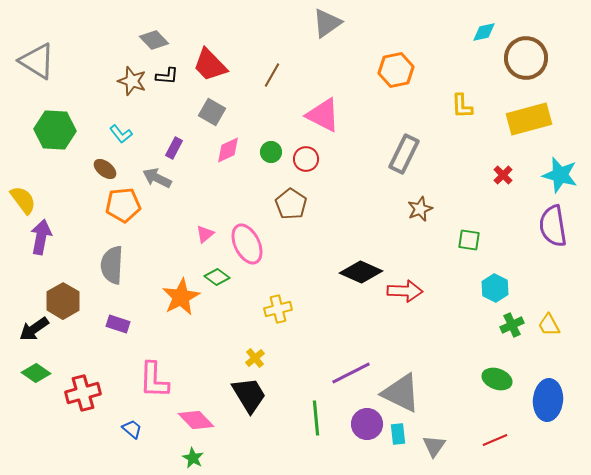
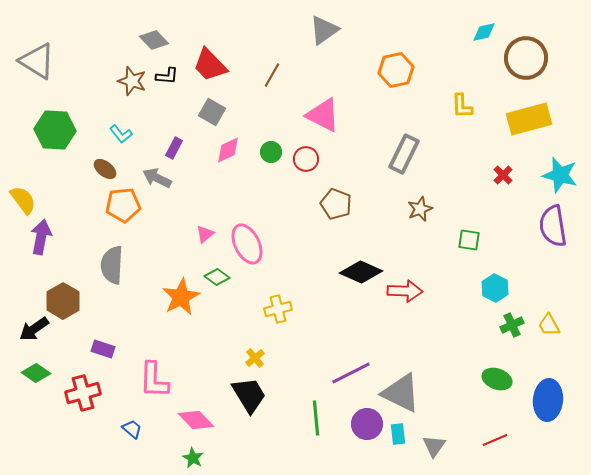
gray triangle at (327, 23): moved 3 px left, 7 px down
brown pentagon at (291, 204): moved 45 px right; rotated 12 degrees counterclockwise
purple rectangle at (118, 324): moved 15 px left, 25 px down
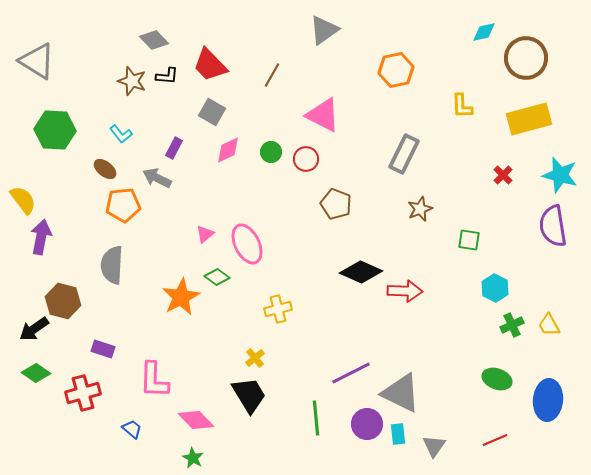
brown hexagon at (63, 301): rotated 16 degrees counterclockwise
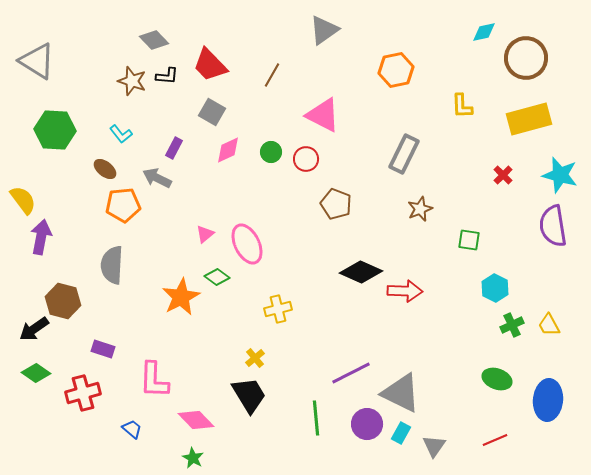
cyan rectangle at (398, 434): moved 3 px right, 1 px up; rotated 35 degrees clockwise
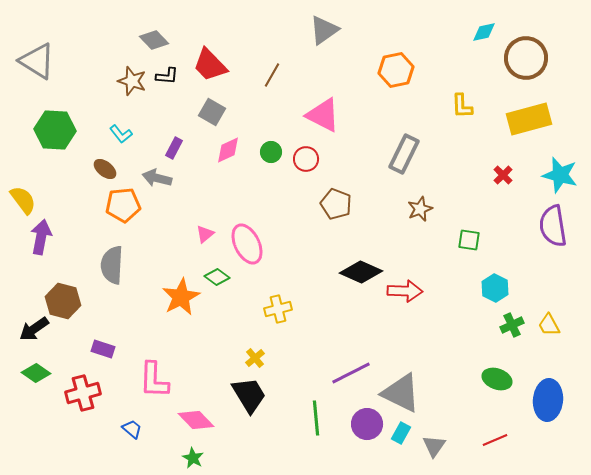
gray arrow at (157, 178): rotated 12 degrees counterclockwise
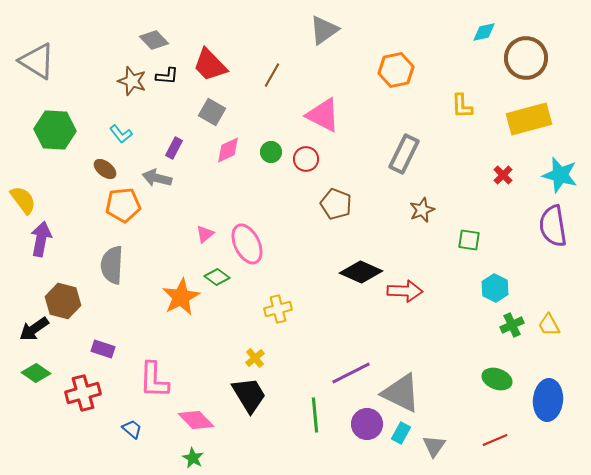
brown star at (420, 209): moved 2 px right, 1 px down
purple arrow at (41, 237): moved 2 px down
green line at (316, 418): moved 1 px left, 3 px up
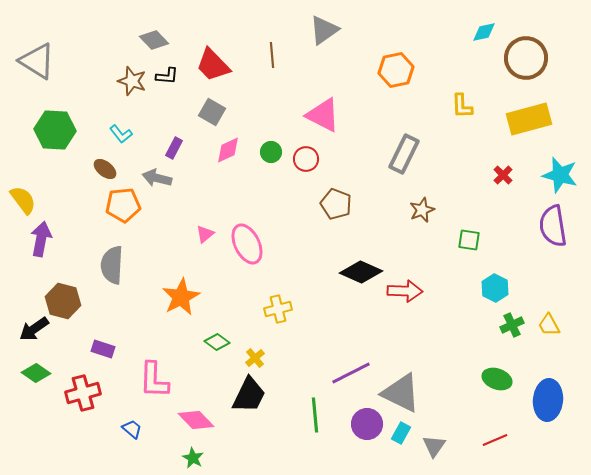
red trapezoid at (210, 65): moved 3 px right
brown line at (272, 75): moved 20 px up; rotated 35 degrees counterclockwise
green diamond at (217, 277): moved 65 px down
black trapezoid at (249, 395): rotated 57 degrees clockwise
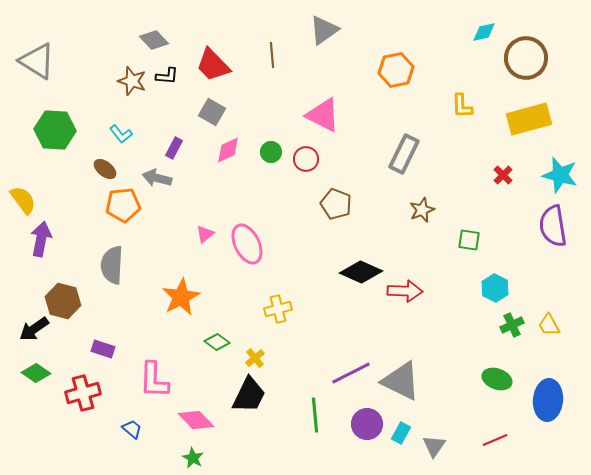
gray triangle at (401, 393): moved 12 px up
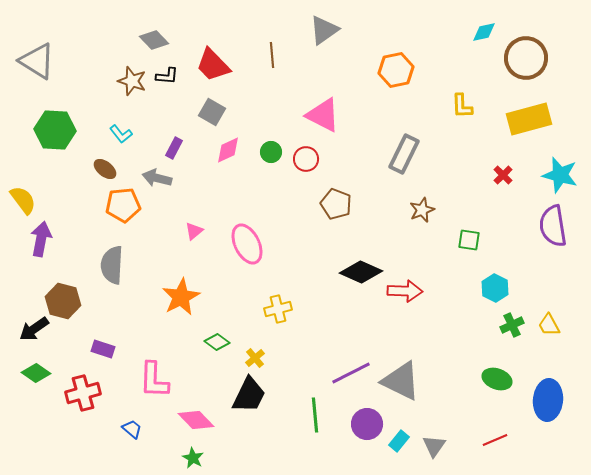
pink triangle at (205, 234): moved 11 px left, 3 px up
cyan rectangle at (401, 433): moved 2 px left, 8 px down; rotated 10 degrees clockwise
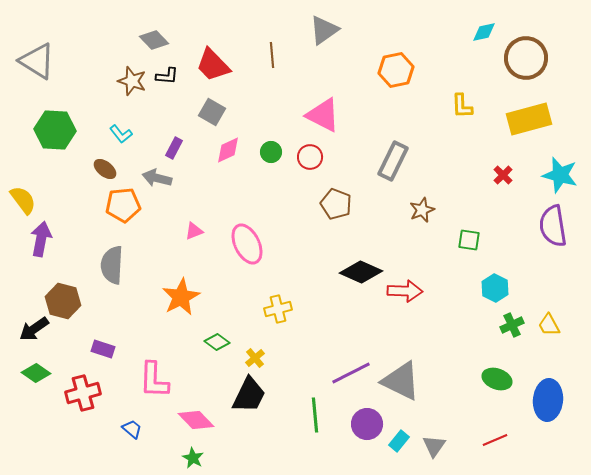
gray rectangle at (404, 154): moved 11 px left, 7 px down
red circle at (306, 159): moved 4 px right, 2 px up
pink triangle at (194, 231): rotated 18 degrees clockwise
